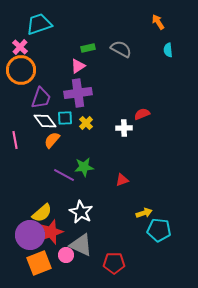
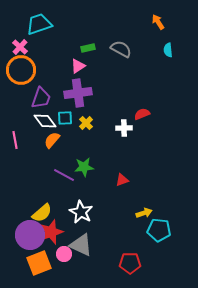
pink circle: moved 2 px left, 1 px up
red pentagon: moved 16 px right
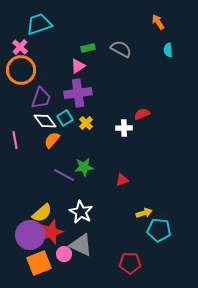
cyan square: rotated 28 degrees counterclockwise
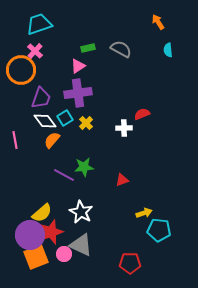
pink cross: moved 15 px right, 4 px down
orange square: moved 3 px left, 6 px up
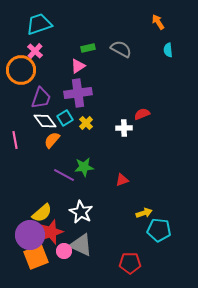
pink circle: moved 3 px up
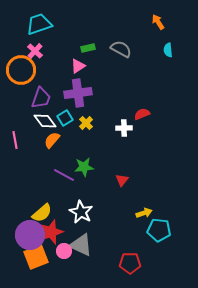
red triangle: rotated 32 degrees counterclockwise
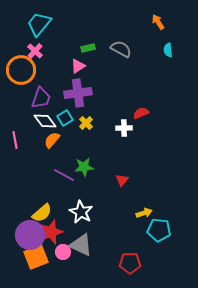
cyan trapezoid: rotated 32 degrees counterclockwise
red semicircle: moved 1 px left, 1 px up
pink circle: moved 1 px left, 1 px down
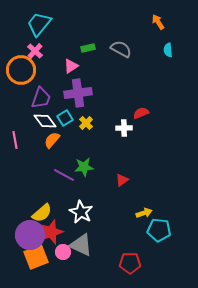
pink triangle: moved 7 px left
red triangle: rotated 16 degrees clockwise
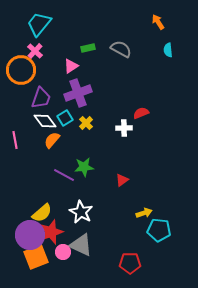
purple cross: rotated 12 degrees counterclockwise
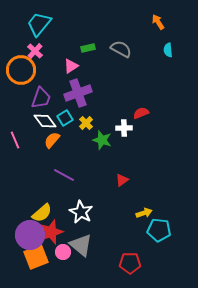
pink line: rotated 12 degrees counterclockwise
green star: moved 18 px right, 27 px up; rotated 24 degrees clockwise
gray triangle: rotated 15 degrees clockwise
